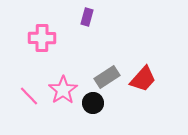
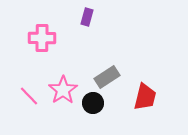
red trapezoid: moved 2 px right, 18 px down; rotated 28 degrees counterclockwise
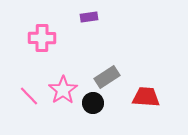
purple rectangle: moved 2 px right; rotated 66 degrees clockwise
red trapezoid: moved 1 px right; rotated 100 degrees counterclockwise
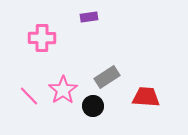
black circle: moved 3 px down
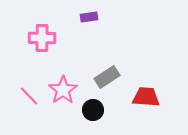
black circle: moved 4 px down
